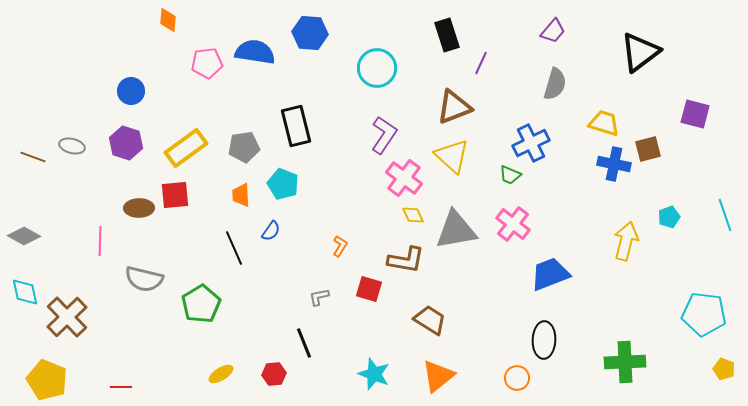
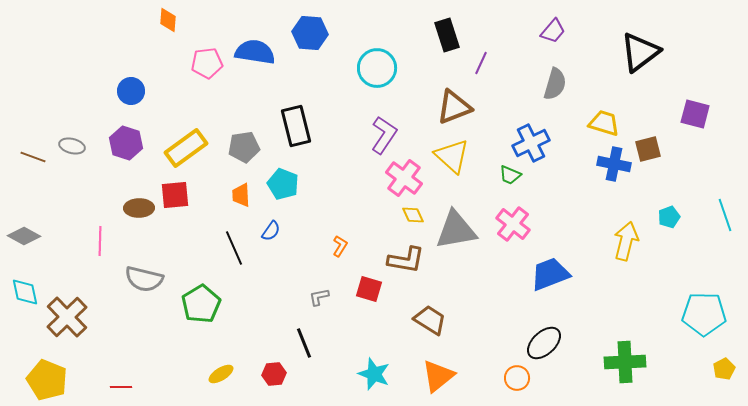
cyan pentagon at (704, 314): rotated 6 degrees counterclockwise
black ellipse at (544, 340): moved 3 px down; rotated 45 degrees clockwise
yellow pentagon at (724, 369): rotated 25 degrees clockwise
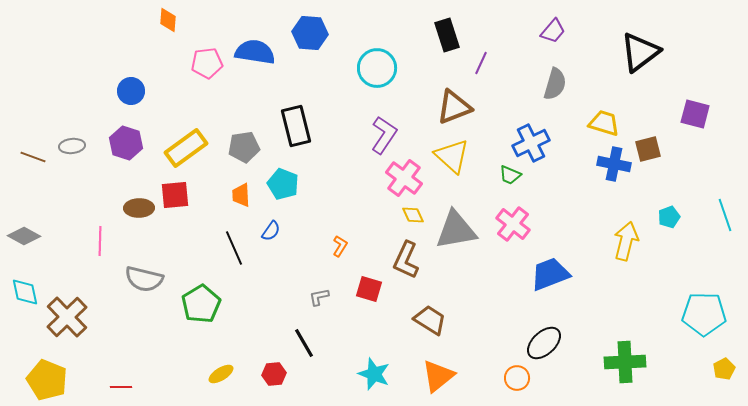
gray ellipse at (72, 146): rotated 20 degrees counterclockwise
brown L-shape at (406, 260): rotated 105 degrees clockwise
black line at (304, 343): rotated 8 degrees counterclockwise
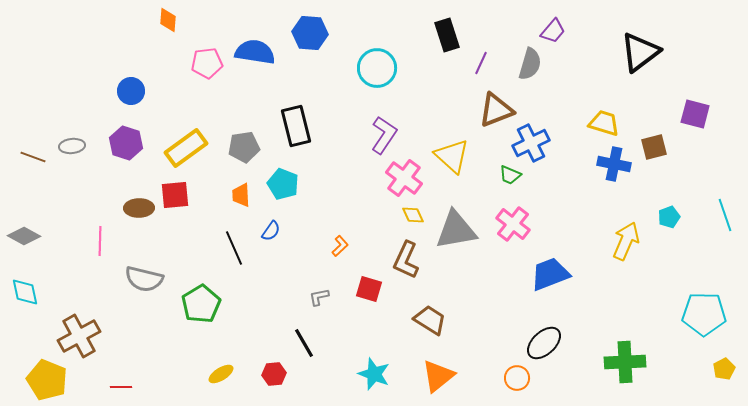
gray semicircle at (555, 84): moved 25 px left, 20 px up
brown triangle at (454, 107): moved 42 px right, 3 px down
brown square at (648, 149): moved 6 px right, 2 px up
yellow arrow at (626, 241): rotated 9 degrees clockwise
orange L-shape at (340, 246): rotated 15 degrees clockwise
brown cross at (67, 317): moved 12 px right, 19 px down; rotated 15 degrees clockwise
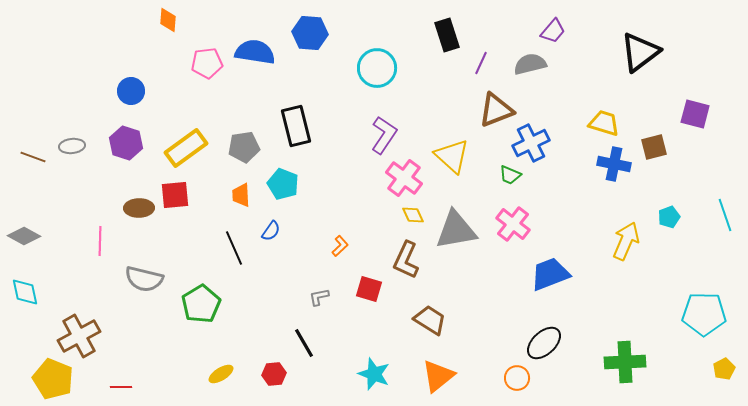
gray semicircle at (530, 64): rotated 120 degrees counterclockwise
yellow pentagon at (47, 380): moved 6 px right, 1 px up
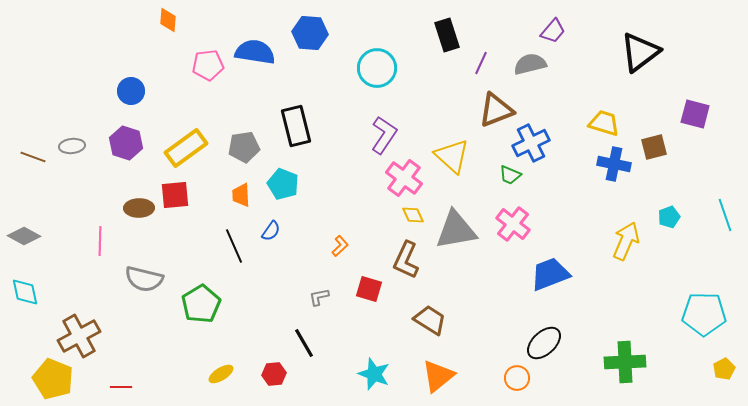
pink pentagon at (207, 63): moved 1 px right, 2 px down
black line at (234, 248): moved 2 px up
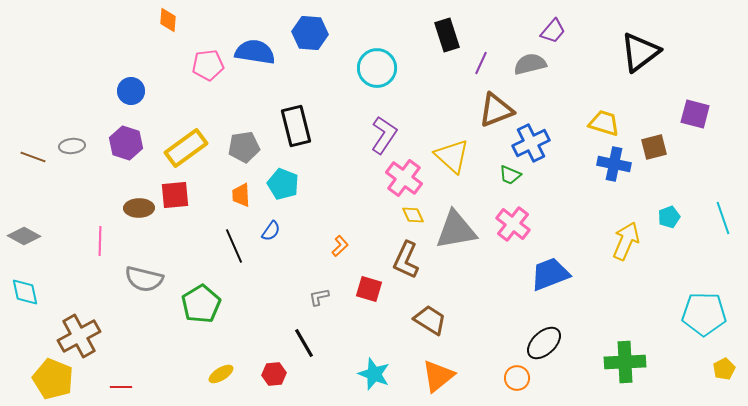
cyan line at (725, 215): moved 2 px left, 3 px down
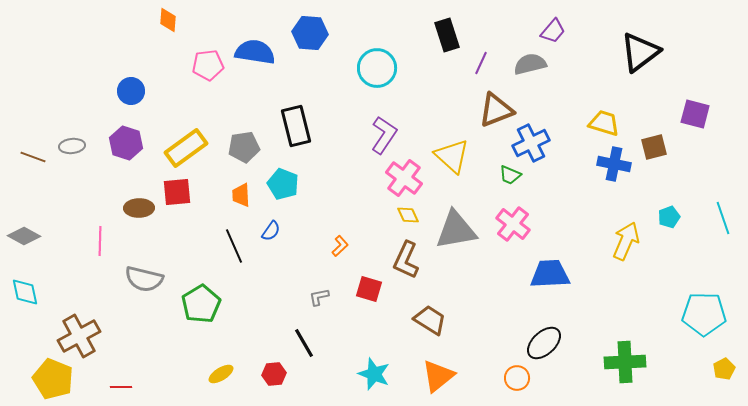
red square at (175, 195): moved 2 px right, 3 px up
yellow diamond at (413, 215): moved 5 px left
blue trapezoid at (550, 274): rotated 18 degrees clockwise
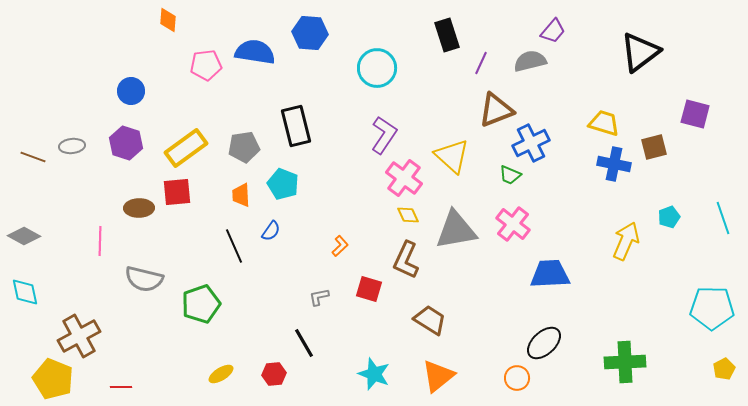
gray semicircle at (530, 64): moved 3 px up
pink pentagon at (208, 65): moved 2 px left
green pentagon at (201, 304): rotated 12 degrees clockwise
cyan pentagon at (704, 314): moved 8 px right, 6 px up
